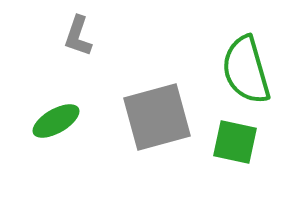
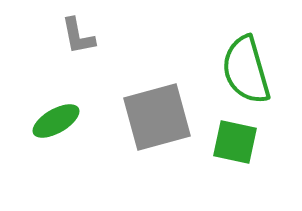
gray L-shape: rotated 30 degrees counterclockwise
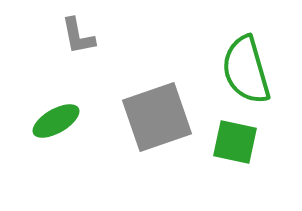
gray square: rotated 4 degrees counterclockwise
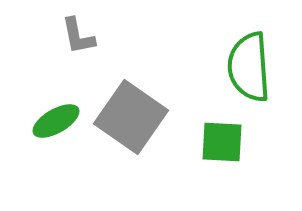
green semicircle: moved 3 px right, 3 px up; rotated 12 degrees clockwise
gray square: moved 26 px left; rotated 36 degrees counterclockwise
green square: moved 13 px left; rotated 9 degrees counterclockwise
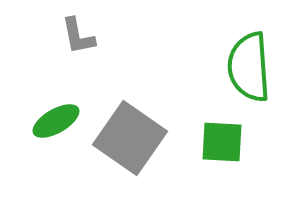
gray square: moved 1 px left, 21 px down
